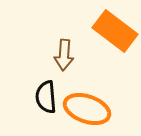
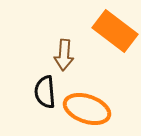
black semicircle: moved 1 px left, 5 px up
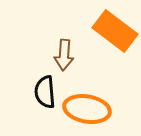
orange ellipse: rotated 9 degrees counterclockwise
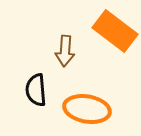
brown arrow: moved 1 px right, 4 px up
black semicircle: moved 9 px left, 2 px up
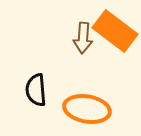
brown arrow: moved 18 px right, 13 px up
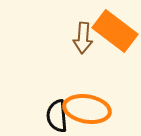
black semicircle: moved 21 px right, 26 px down
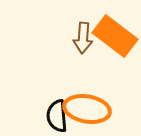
orange rectangle: moved 5 px down
